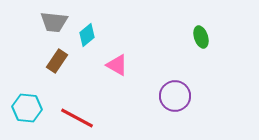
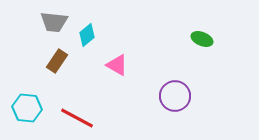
green ellipse: moved 1 px right, 2 px down; rotated 50 degrees counterclockwise
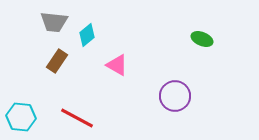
cyan hexagon: moved 6 px left, 9 px down
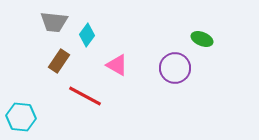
cyan diamond: rotated 15 degrees counterclockwise
brown rectangle: moved 2 px right
purple circle: moved 28 px up
red line: moved 8 px right, 22 px up
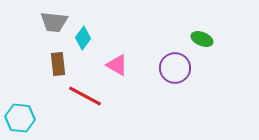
cyan diamond: moved 4 px left, 3 px down
brown rectangle: moved 1 px left, 3 px down; rotated 40 degrees counterclockwise
cyan hexagon: moved 1 px left, 1 px down
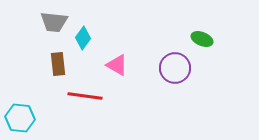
red line: rotated 20 degrees counterclockwise
